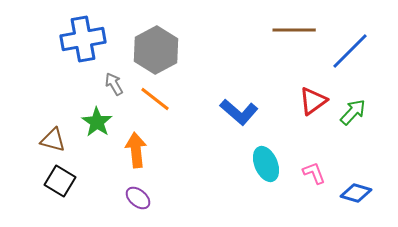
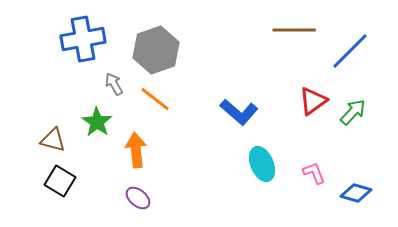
gray hexagon: rotated 9 degrees clockwise
cyan ellipse: moved 4 px left
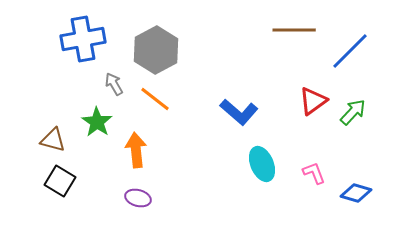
gray hexagon: rotated 9 degrees counterclockwise
purple ellipse: rotated 25 degrees counterclockwise
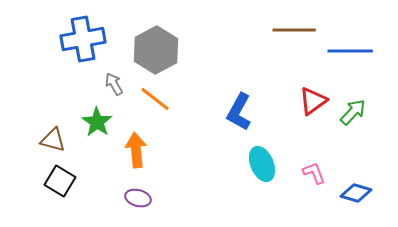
blue line: rotated 45 degrees clockwise
blue L-shape: rotated 78 degrees clockwise
